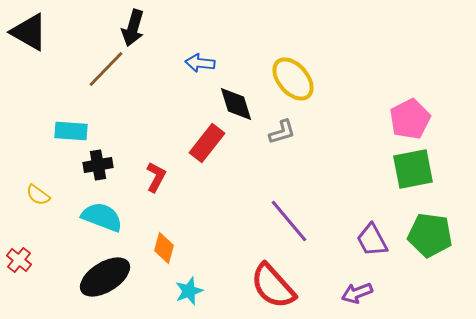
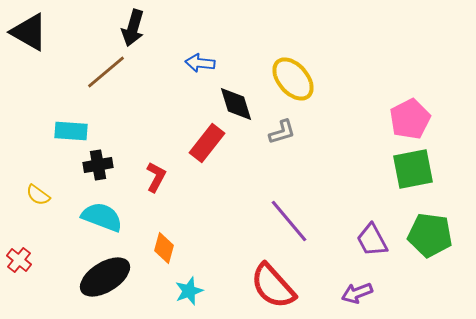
brown line: moved 3 px down; rotated 6 degrees clockwise
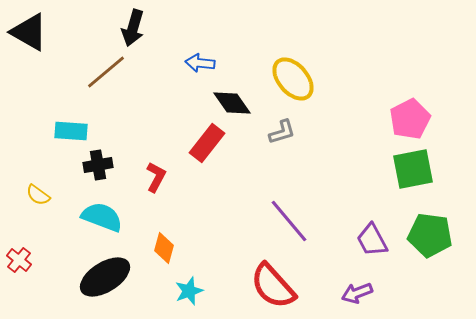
black diamond: moved 4 px left, 1 px up; rotated 18 degrees counterclockwise
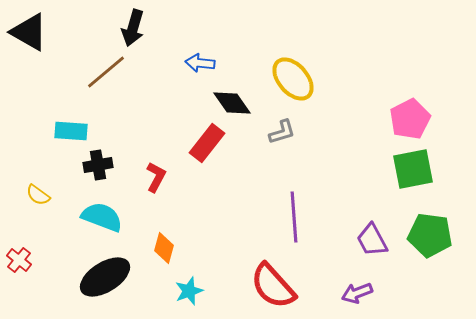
purple line: moved 5 px right, 4 px up; rotated 36 degrees clockwise
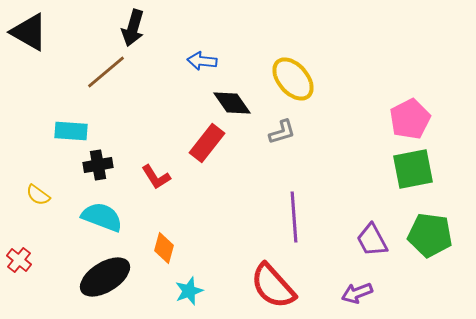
blue arrow: moved 2 px right, 2 px up
red L-shape: rotated 120 degrees clockwise
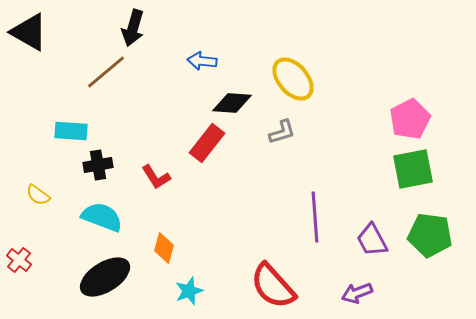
black diamond: rotated 51 degrees counterclockwise
purple line: moved 21 px right
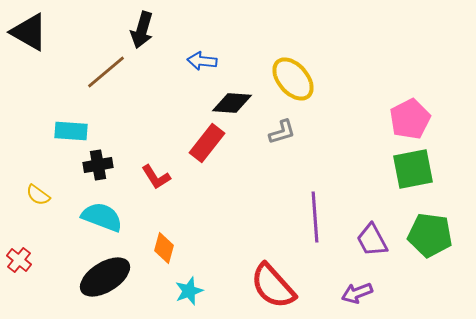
black arrow: moved 9 px right, 2 px down
